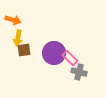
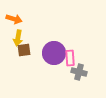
orange arrow: moved 1 px right, 1 px up
pink rectangle: rotated 42 degrees clockwise
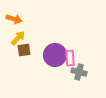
yellow arrow: rotated 147 degrees counterclockwise
purple circle: moved 1 px right, 2 px down
